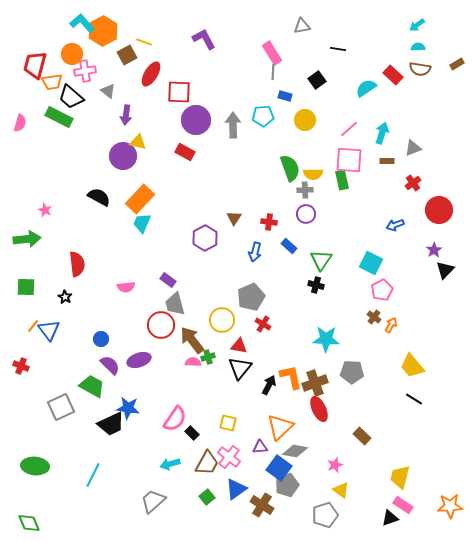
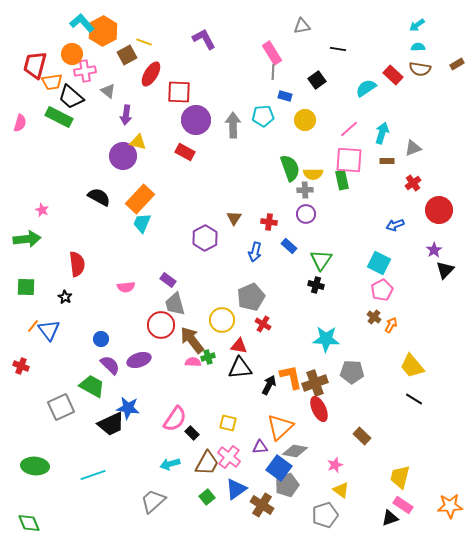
pink star at (45, 210): moved 3 px left
cyan square at (371, 263): moved 8 px right
black triangle at (240, 368): rotated 45 degrees clockwise
cyan line at (93, 475): rotated 45 degrees clockwise
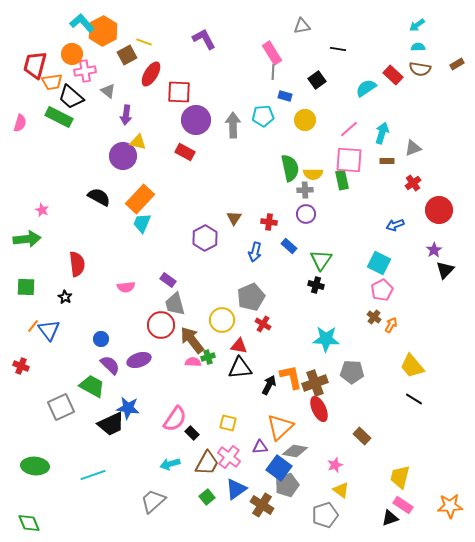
green semicircle at (290, 168): rotated 8 degrees clockwise
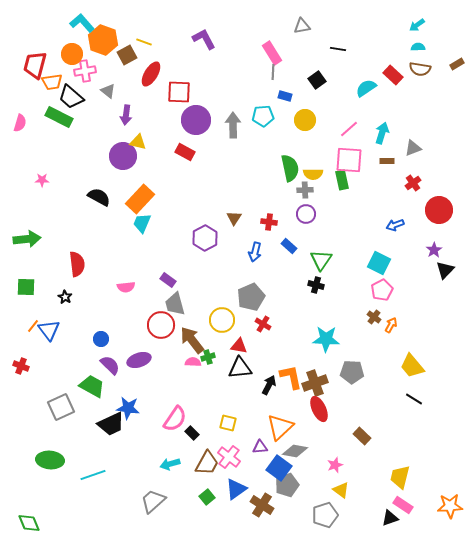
orange hexagon at (103, 31): moved 9 px down; rotated 12 degrees counterclockwise
pink star at (42, 210): moved 30 px up; rotated 24 degrees counterclockwise
green ellipse at (35, 466): moved 15 px right, 6 px up
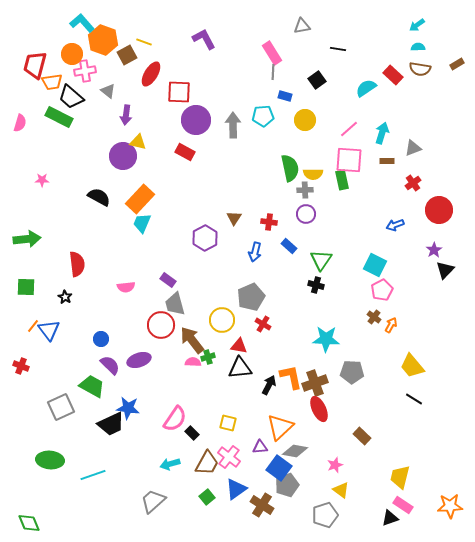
cyan square at (379, 263): moved 4 px left, 2 px down
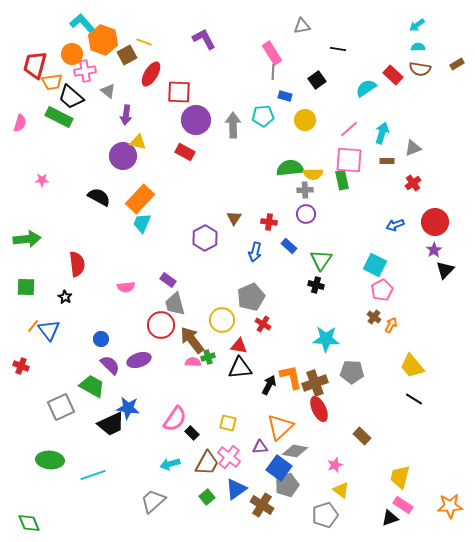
green semicircle at (290, 168): rotated 84 degrees counterclockwise
red circle at (439, 210): moved 4 px left, 12 px down
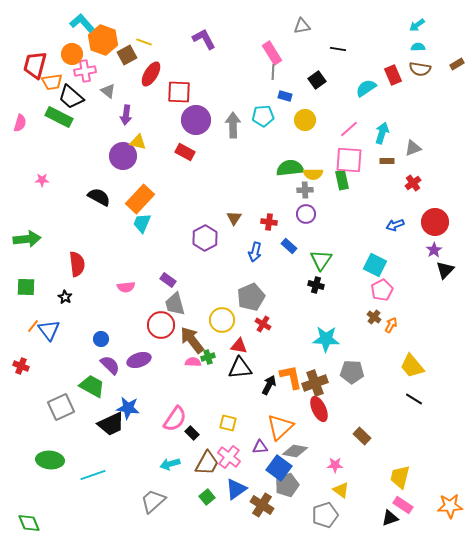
red rectangle at (393, 75): rotated 24 degrees clockwise
pink star at (335, 465): rotated 21 degrees clockwise
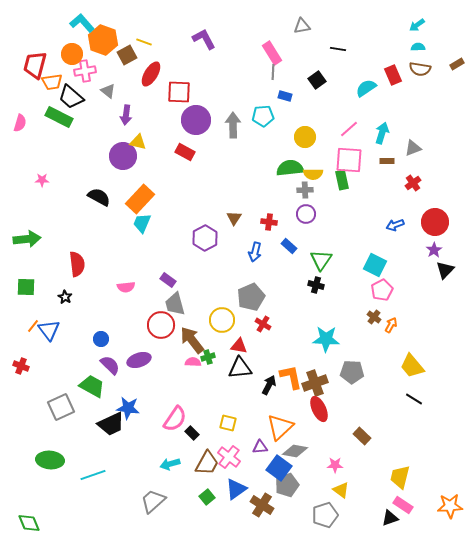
yellow circle at (305, 120): moved 17 px down
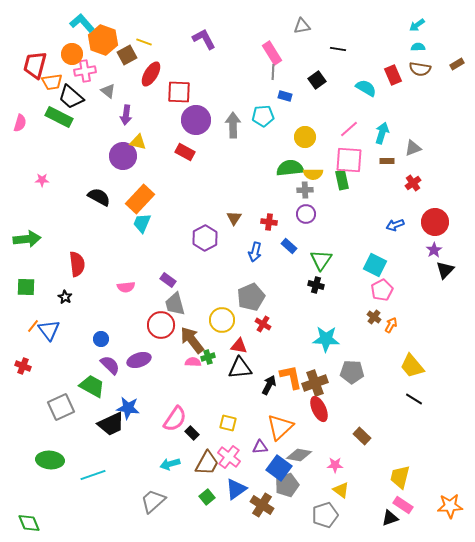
cyan semicircle at (366, 88): rotated 65 degrees clockwise
red cross at (21, 366): moved 2 px right
gray diamond at (295, 451): moved 4 px right, 4 px down
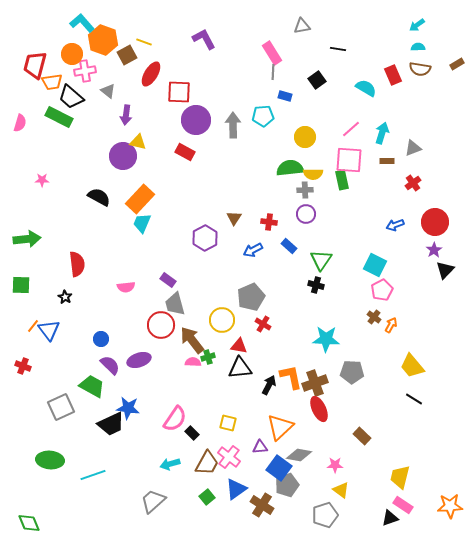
pink line at (349, 129): moved 2 px right
blue arrow at (255, 252): moved 2 px left, 2 px up; rotated 48 degrees clockwise
green square at (26, 287): moved 5 px left, 2 px up
